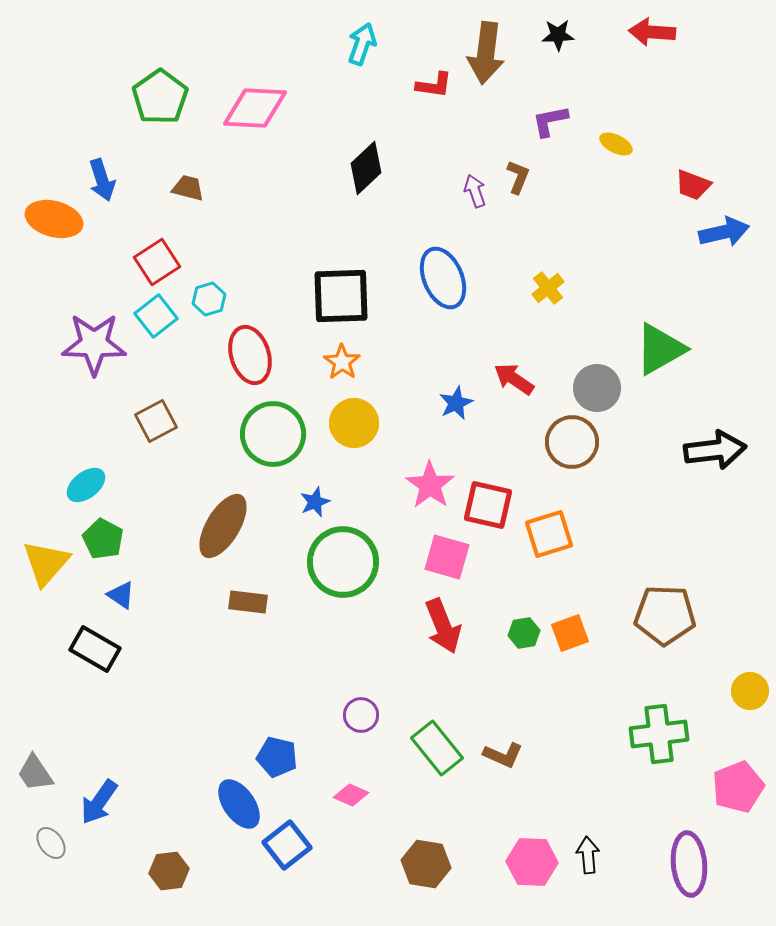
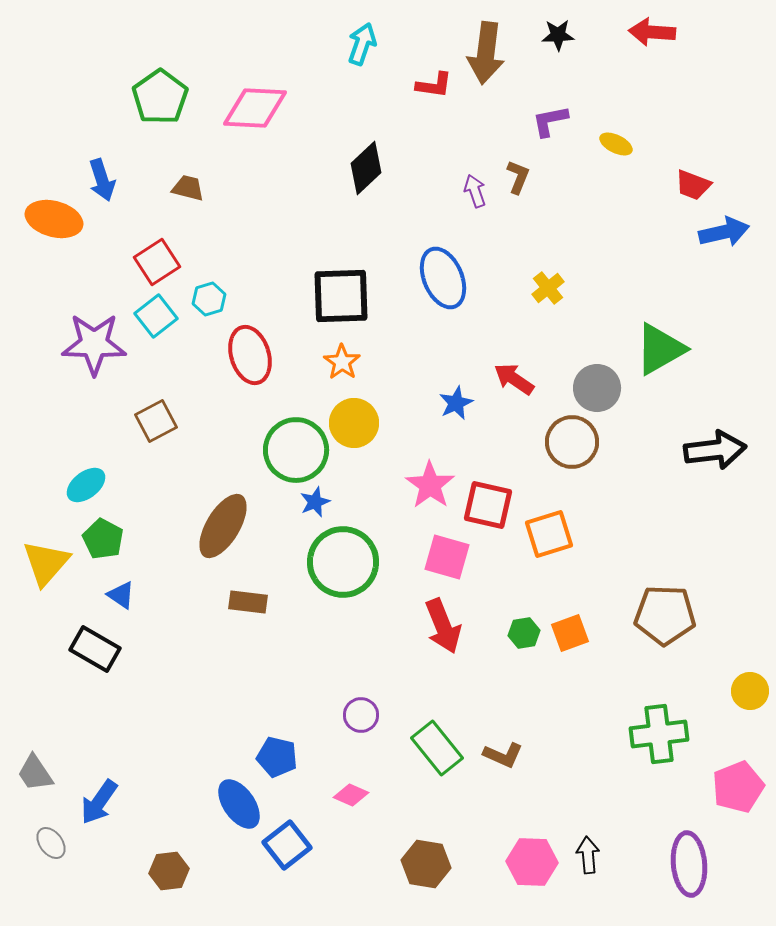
green circle at (273, 434): moved 23 px right, 16 px down
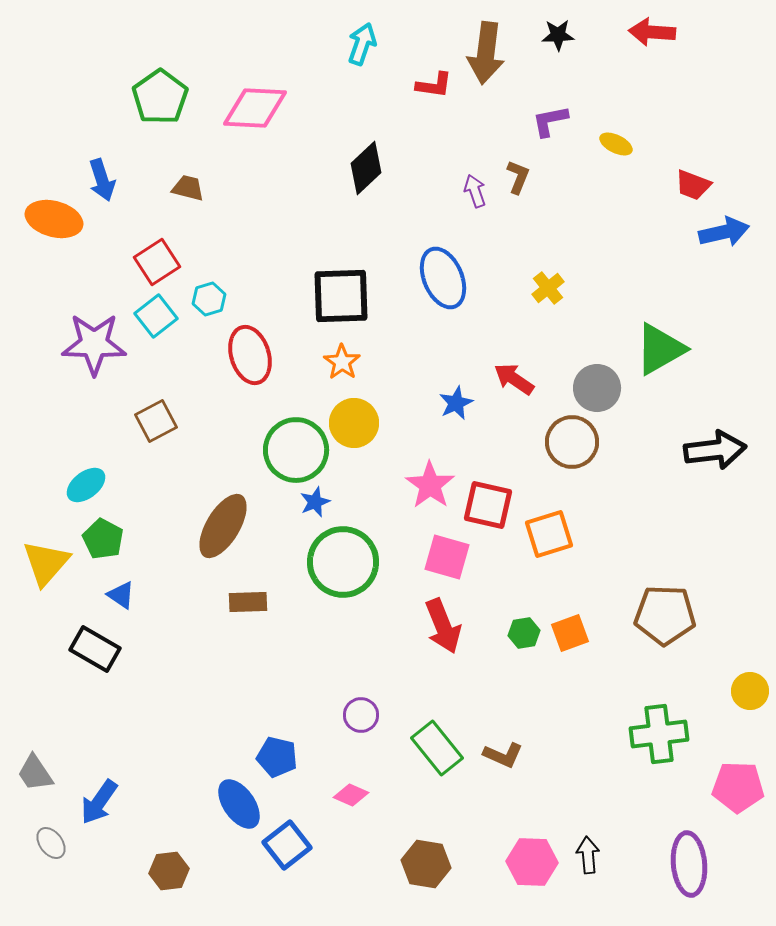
brown rectangle at (248, 602): rotated 9 degrees counterclockwise
pink pentagon at (738, 787): rotated 24 degrees clockwise
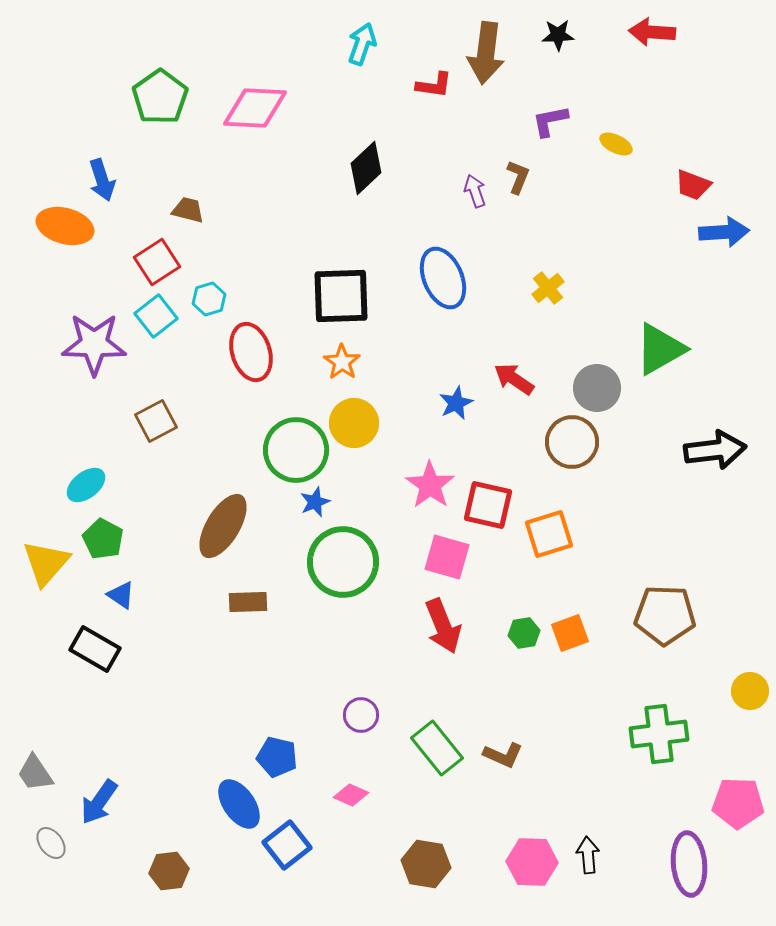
brown trapezoid at (188, 188): moved 22 px down
orange ellipse at (54, 219): moved 11 px right, 7 px down
blue arrow at (724, 232): rotated 9 degrees clockwise
red ellipse at (250, 355): moved 1 px right, 3 px up
pink pentagon at (738, 787): moved 16 px down
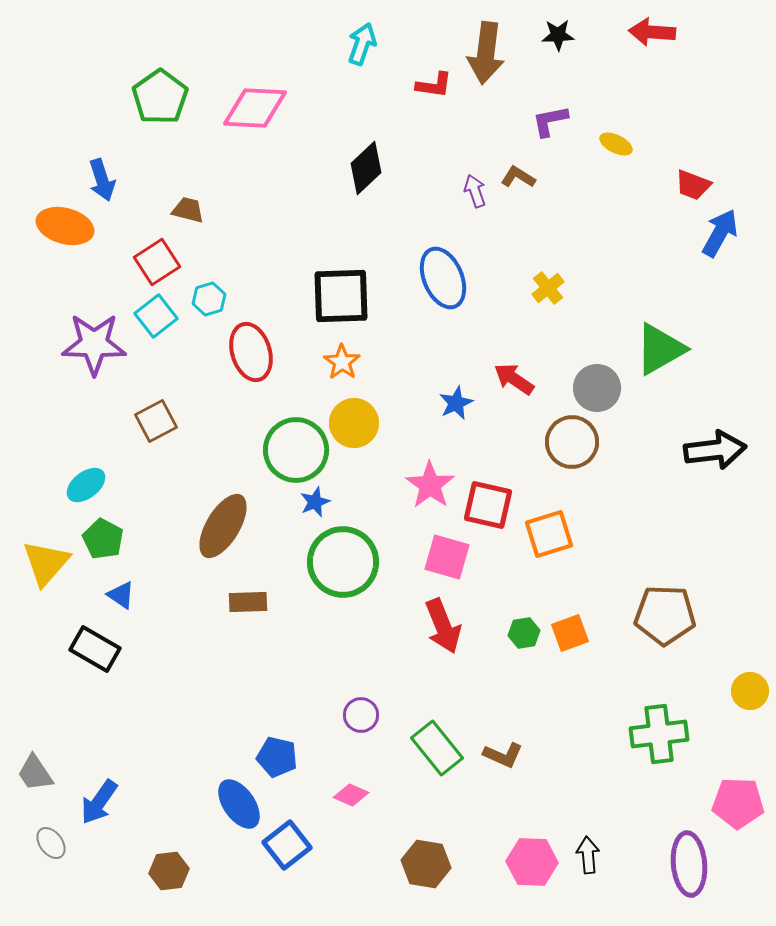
brown L-shape at (518, 177): rotated 80 degrees counterclockwise
blue arrow at (724, 232): moved 4 px left, 1 px down; rotated 57 degrees counterclockwise
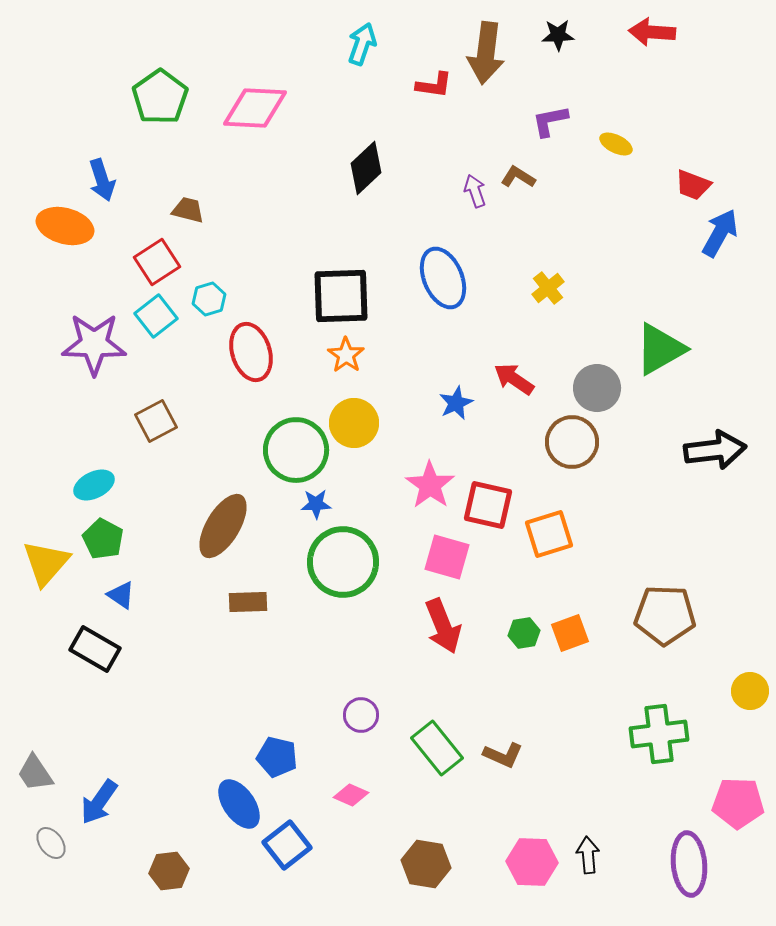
orange star at (342, 362): moved 4 px right, 7 px up
cyan ellipse at (86, 485): moved 8 px right; rotated 12 degrees clockwise
blue star at (315, 502): moved 1 px right, 2 px down; rotated 20 degrees clockwise
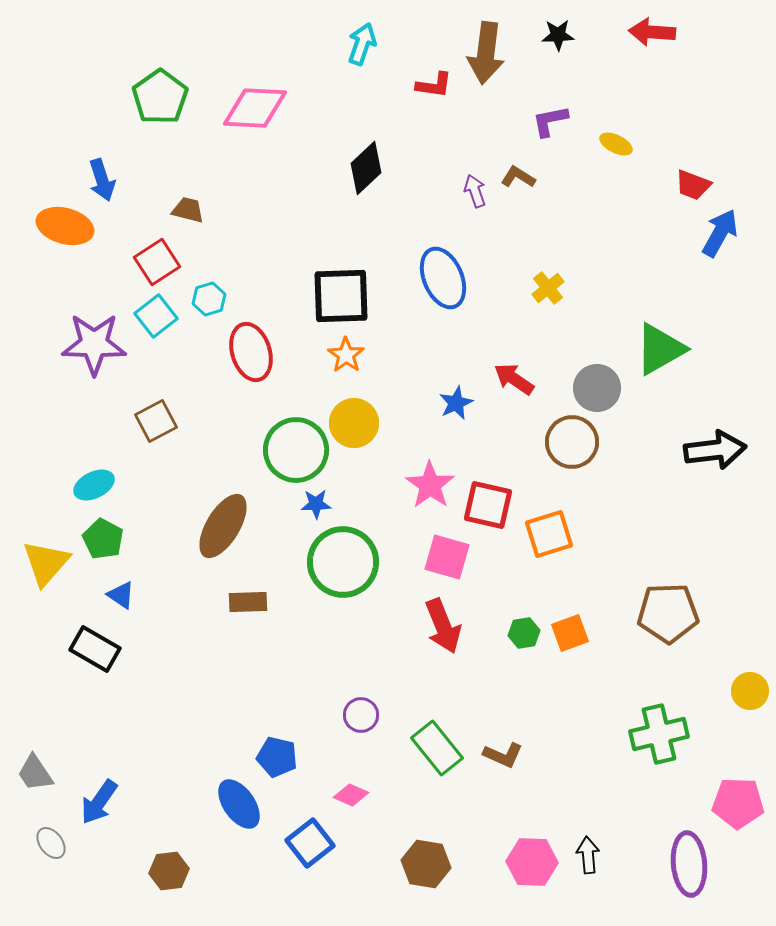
brown pentagon at (665, 615): moved 3 px right, 2 px up; rotated 4 degrees counterclockwise
green cross at (659, 734): rotated 6 degrees counterclockwise
blue square at (287, 845): moved 23 px right, 2 px up
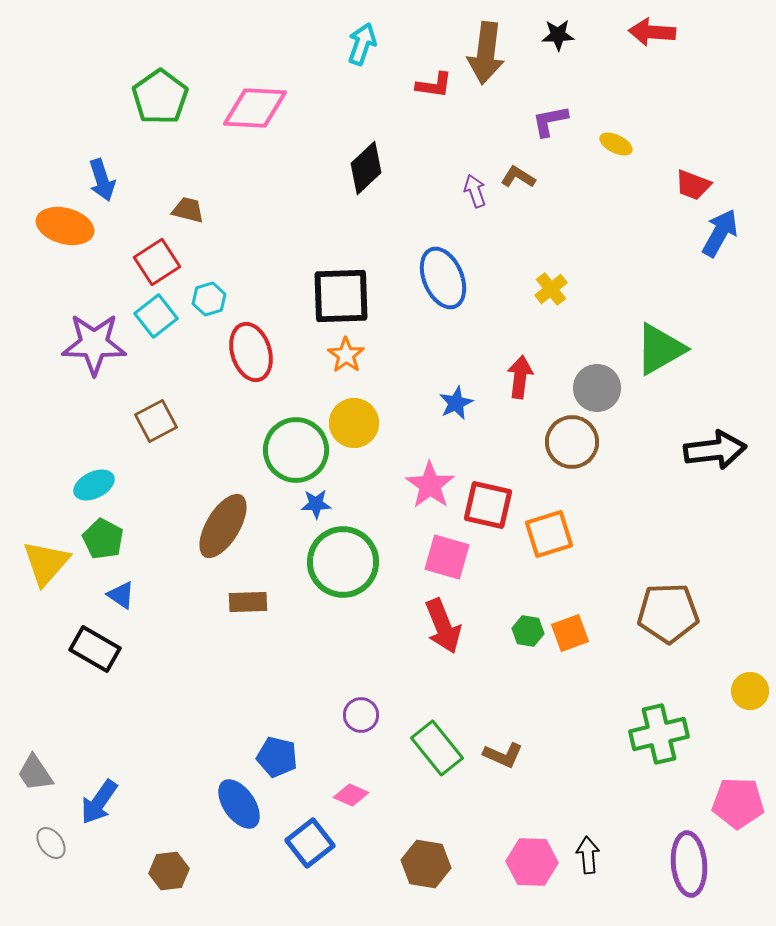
yellow cross at (548, 288): moved 3 px right, 1 px down
red arrow at (514, 379): moved 6 px right, 2 px up; rotated 63 degrees clockwise
green hexagon at (524, 633): moved 4 px right, 2 px up; rotated 20 degrees clockwise
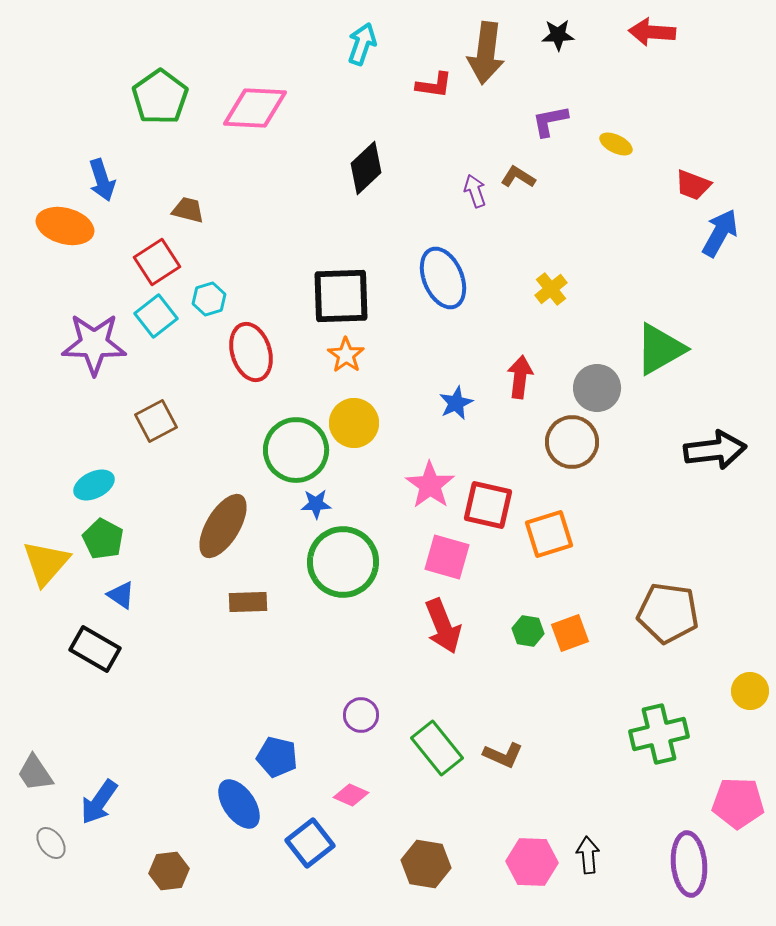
brown pentagon at (668, 613): rotated 10 degrees clockwise
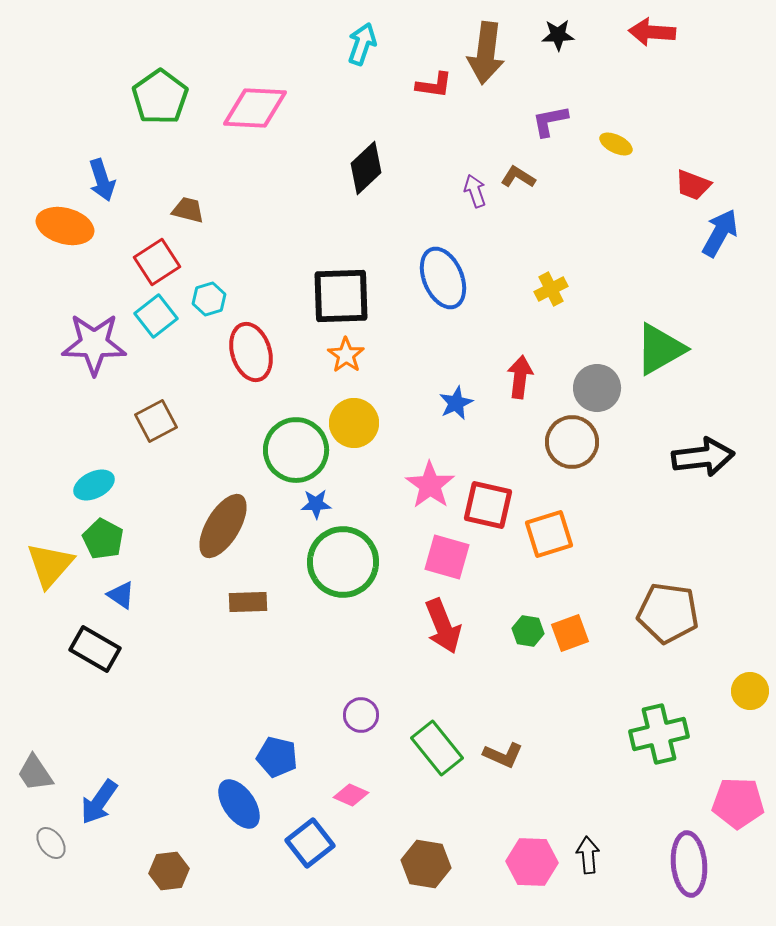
yellow cross at (551, 289): rotated 12 degrees clockwise
black arrow at (715, 450): moved 12 px left, 7 px down
yellow triangle at (46, 563): moved 4 px right, 2 px down
